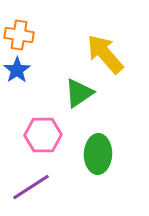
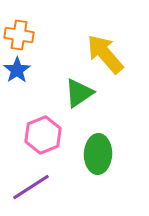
pink hexagon: rotated 21 degrees counterclockwise
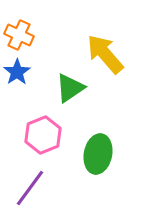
orange cross: rotated 16 degrees clockwise
blue star: moved 2 px down
green triangle: moved 9 px left, 5 px up
green ellipse: rotated 9 degrees clockwise
purple line: moved 1 px left, 1 px down; rotated 21 degrees counterclockwise
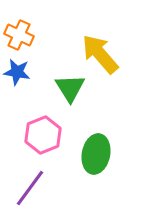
yellow arrow: moved 5 px left
blue star: rotated 28 degrees counterclockwise
green triangle: rotated 28 degrees counterclockwise
green ellipse: moved 2 px left
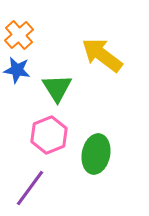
orange cross: rotated 24 degrees clockwise
yellow arrow: moved 2 px right, 1 px down; rotated 12 degrees counterclockwise
blue star: moved 2 px up
green triangle: moved 13 px left
pink hexagon: moved 6 px right
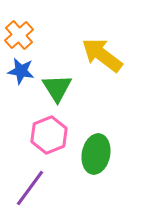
blue star: moved 4 px right, 1 px down
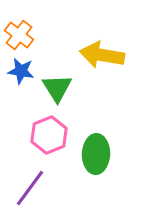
orange cross: rotated 12 degrees counterclockwise
yellow arrow: rotated 27 degrees counterclockwise
green ellipse: rotated 9 degrees counterclockwise
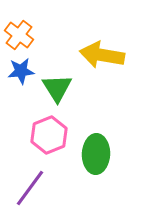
blue star: rotated 16 degrees counterclockwise
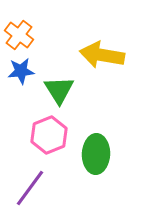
green triangle: moved 2 px right, 2 px down
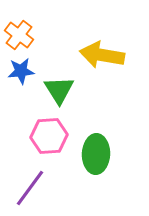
pink hexagon: moved 1 px down; rotated 18 degrees clockwise
